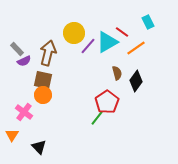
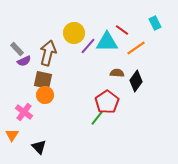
cyan rectangle: moved 7 px right, 1 px down
red line: moved 2 px up
cyan triangle: rotated 30 degrees clockwise
brown semicircle: rotated 72 degrees counterclockwise
orange circle: moved 2 px right
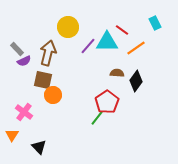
yellow circle: moved 6 px left, 6 px up
orange circle: moved 8 px right
